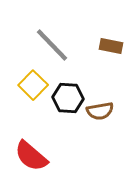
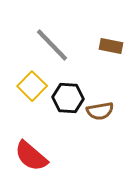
yellow square: moved 1 px left, 1 px down
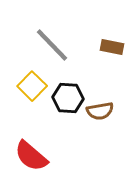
brown rectangle: moved 1 px right, 1 px down
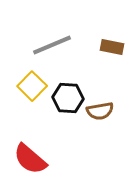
gray line: rotated 69 degrees counterclockwise
red semicircle: moved 1 px left, 3 px down
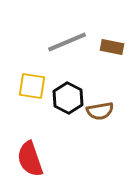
gray line: moved 15 px right, 3 px up
yellow square: rotated 36 degrees counterclockwise
black hexagon: rotated 24 degrees clockwise
red semicircle: rotated 30 degrees clockwise
